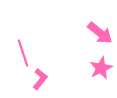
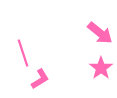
pink star: rotated 10 degrees counterclockwise
pink L-shape: rotated 20 degrees clockwise
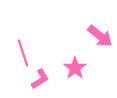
pink arrow: moved 3 px down
pink star: moved 26 px left
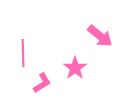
pink line: rotated 16 degrees clockwise
pink L-shape: moved 2 px right, 4 px down
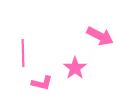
pink arrow: rotated 12 degrees counterclockwise
pink L-shape: rotated 45 degrees clockwise
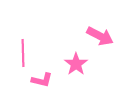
pink star: moved 1 px right, 4 px up
pink L-shape: moved 3 px up
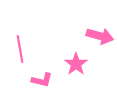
pink arrow: rotated 12 degrees counterclockwise
pink line: moved 3 px left, 4 px up; rotated 8 degrees counterclockwise
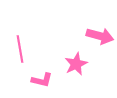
pink star: rotated 10 degrees clockwise
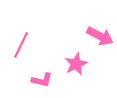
pink arrow: rotated 12 degrees clockwise
pink line: moved 1 px right, 4 px up; rotated 36 degrees clockwise
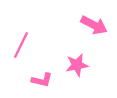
pink arrow: moved 6 px left, 11 px up
pink star: moved 1 px right, 1 px down; rotated 15 degrees clockwise
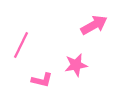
pink arrow: rotated 56 degrees counterclockwise
pink star: moved 1 px left
